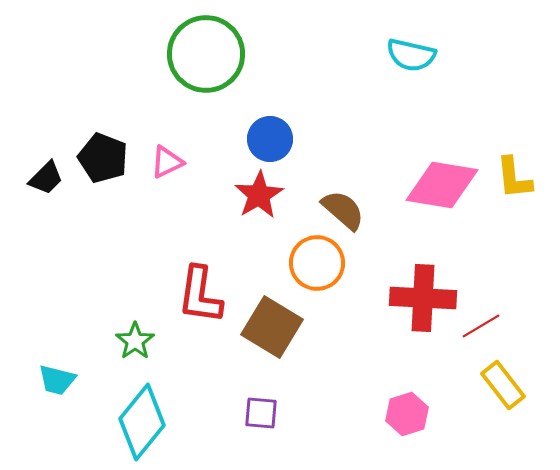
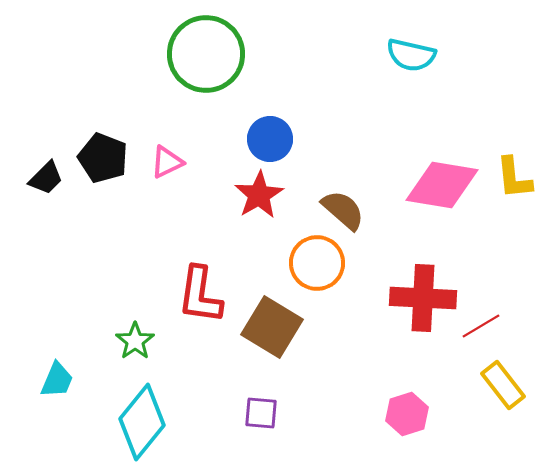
cyan trapezoid: rotated 81 degrees counterclockwise
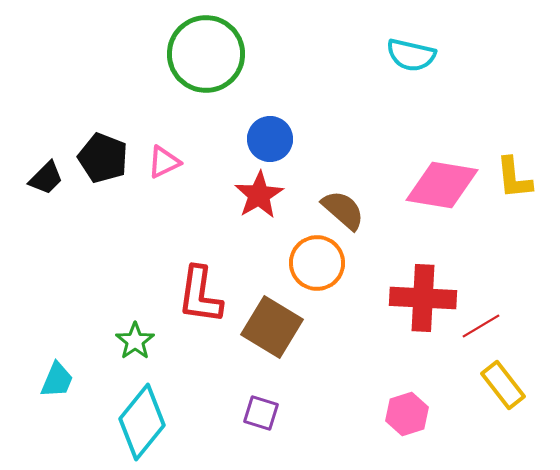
pink triangle: moved 3 px left
purple square: rotated 12 degrees clockwise
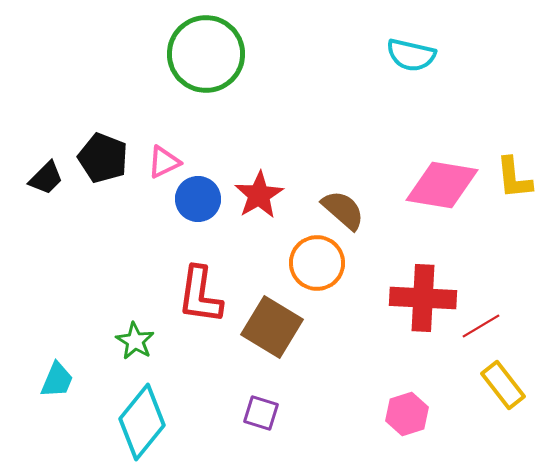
blue circle: moved 72 px left, 60 px down
green star: rotated 6 degrees counterclockwise
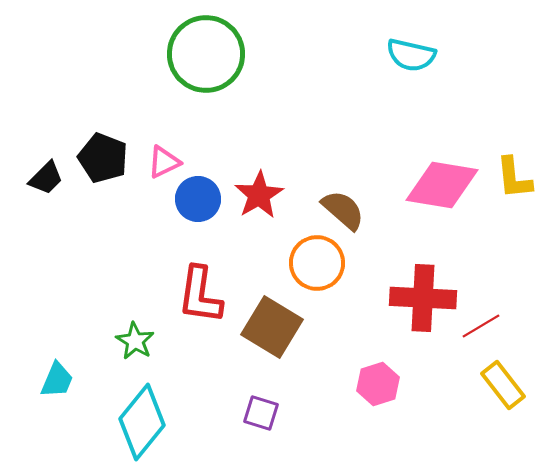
pink hexagon: moved 29 px left, 30 px up
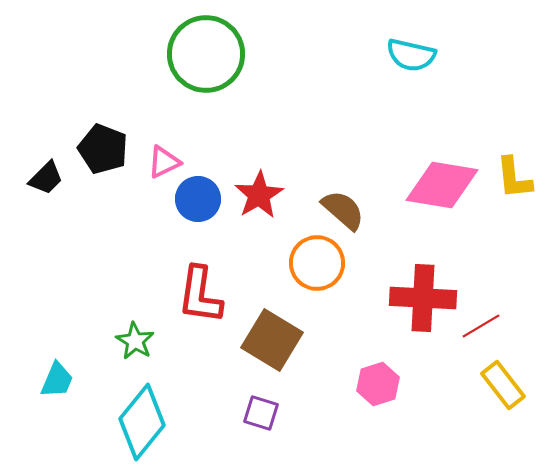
black pentagon: moved 9 px up
brown square: moved 13 px down
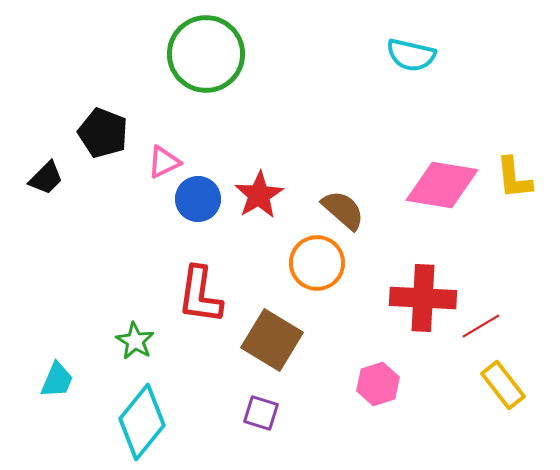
black pentagon: moved 16 px up
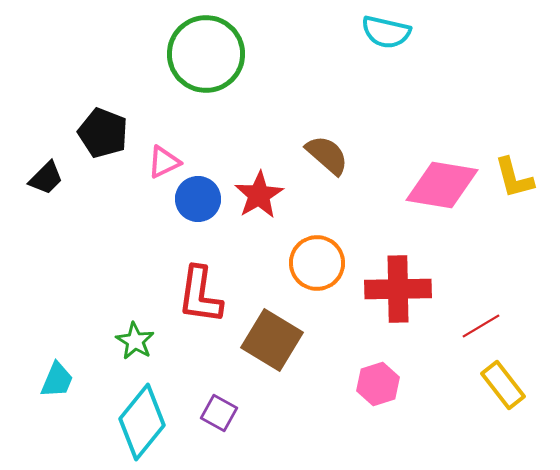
cyan semicircle: moved 25 px left, 23 px up
yellow L-shape: rotated 9 degrees counterclockwise
brown semicircle: moved 16 px left, 55 px up
red cross: moved 25 px left, 9 px up; rotated 4 degrees counterclockwise
purple square: moved 42 px left; rotated 12 degrees clockwise
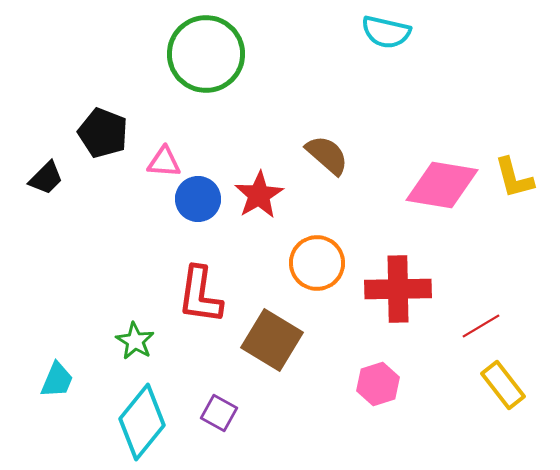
pink triangle: rotated 30 degrees clockwise
